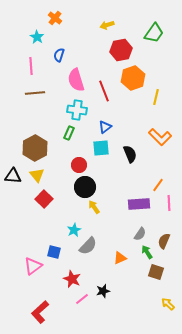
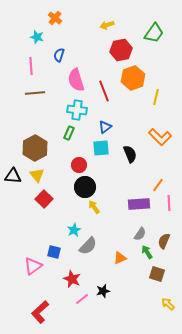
cyan star at (37, 37): rotated 16 degrees counterclockwise
brown square at (156, 272): moved 1 px right, 2 px down
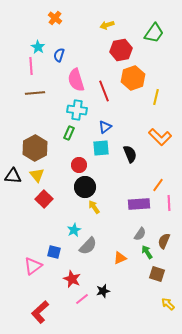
cyan star at (37, 37): moved 1 px right, 10 px down; rotated 16 degrees clockwise
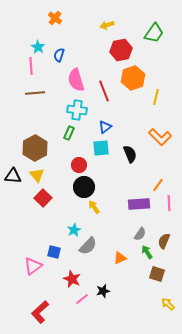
black circle at (85, 187): moved 1 px left
red square at (44, 199): moved 1 px left, 1 px up
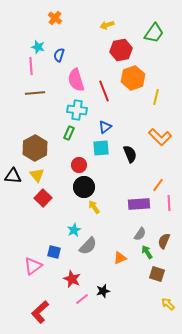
cyan star at (38, 47): rotated 16 degrees counterclockwise
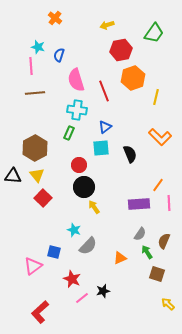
cyan star at (74, 230): rotated 24 degrees counterclockwise
pink line at (82, 299): moved 1 px up
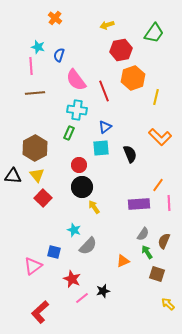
pink semicircle at (76, 80): rotated 20 degrees counterclockwise
black circle at (84, 187): moved 2 px left
gray semicircle at (140, 234): moved 3 px right
orange triangle at (120, 258): moved 3 px right, 3 px down
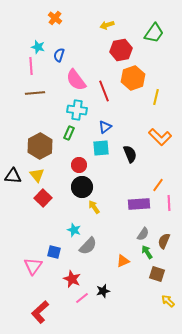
brown hexagon at (35, 148): moved 5 px right, 2 px up
pink triangle at (33, 266): rotated 18 degrees counterclockwise
yellow arrow at (168, 304): moved 3 px up
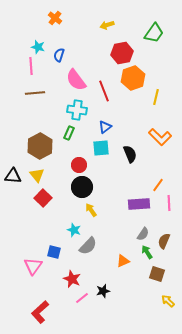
red hexagon at (121, 50): moved 1 px right, 3 px down
yellow arrow at (94, 207): moved 3 px left, 3 px down
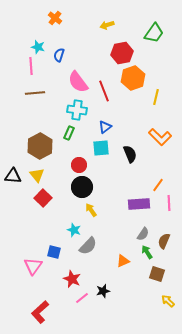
pink semicircle at (76, 80): moved 2 px right, 2 px down
